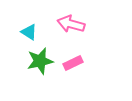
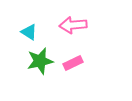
pink arrow: moved 2 px right, 1 px down; rotated 20 degrees counterclockwise
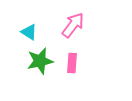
pink arrow: rotated 132 degrees clockwise
pink rectangle: moved 1 px left; rotated 60 degrees counterclockwise
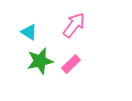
pink arrow: moved 1 px right
pink rectangle: moved 1 px left, 1 px down; rotated 42 degrees clockwise
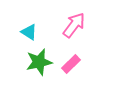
green star: moved 1 px left, 1 px down
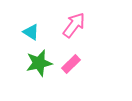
cyan triangle: moved 2 px right
green star: moved 1 px down
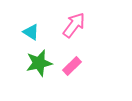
pink rectangle: moved 1 px right, 2 px down
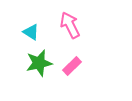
pink arrow: moved 4 px left; rotated 64 degrees counterclockwise
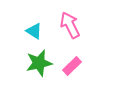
cyan triangle: moved 3 px right, 1 px up
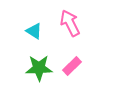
pink arrow: moved 2 px up
green star: moved 5 px down; rotated 12 degrees clockwise
